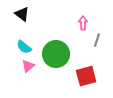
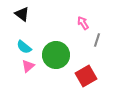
pink arrow: rotated 32 degrees counterclockwise
green circle: moved 1 px down
red square: rotated 15 degrees counterclockwise
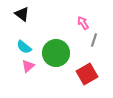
gray line: moved 3 px left
green circle: moved 2 px up
red square: moved 1 px right, 2 px up
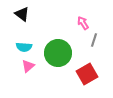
cyan semicircle: rotated 35 degrees counterclockwise
green circle: moved 2 px right
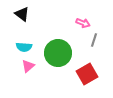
pink arrow: rotated 144 degrees clockwise
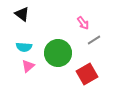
pink arrow: rotated 32 degrees clockwise
gray line: rotated 40 degrees clockwise
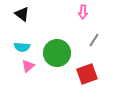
pink arrow: moved 11 px up; rotated 40 degrees clockwise
gray line: rotated 24 degrees counterclockwise
cyan semicircle: moved 2 px left
green circle: moved 1 px left
red square: rotated 10 degrees clockwise
